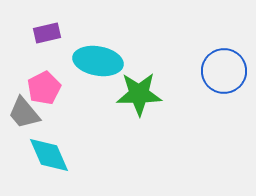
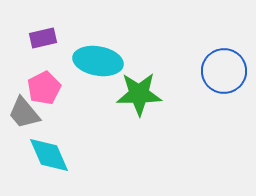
purple rectangle: moved 4 px left, 5 px down
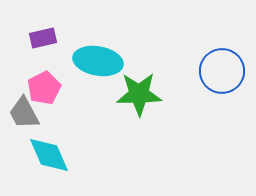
blue circle: moved 2 px left
gray trapezoid: rotated 12 degrees clockwise
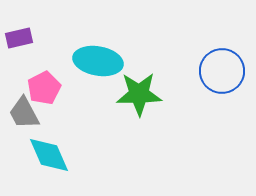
purple rectangle: moved 24 px left
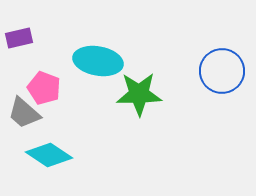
pink pentagon: rotated 24 degrees counterclockwise
gray trapezoid: rotated 21 degrees counterclockwise
cyan diamond: rotated 33 degrees counterclockwise
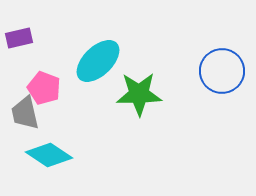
cyan ellipse: rotated 54 degrees counterclockwise
gray trapezoid: moved 1 px right; rotated 36 degrees clockwise
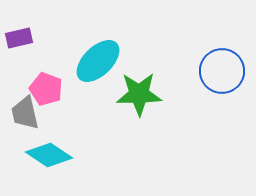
pink pentagon: moved 2 px right, 1 px down
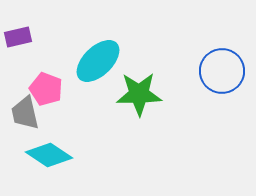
purple rectangle: moved 1 px left, 1 px up
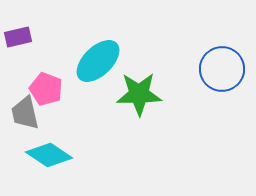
blue circle: moved 2 px up
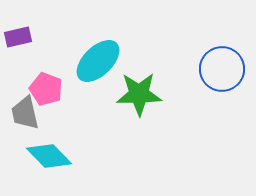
cyan diamond: moved 1 px down; rotated 12 degrees clockwise
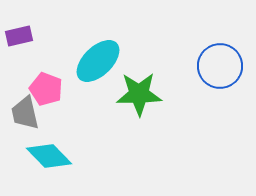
purple rectangle: moved 1 px right, 1 px up
blue circle: moved 2 px left, 3 px up
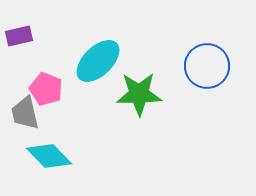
blue circle: moved 13 px left
